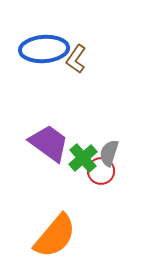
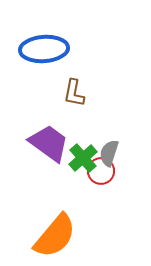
brown L-shape: moved 2 px left, 34 px down; rotated 24 degrees counterclockwise
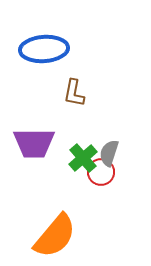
purple trapezoid: moved 15 px left; rotated 144 degrees clockwise
red circle: moved 1 px down
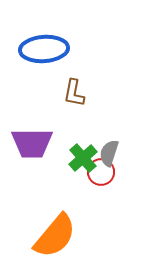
purple trapezoid: moved 2 px left
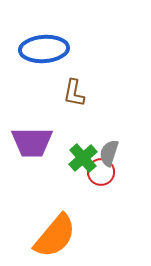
purple trapezoid: moved 1 px up
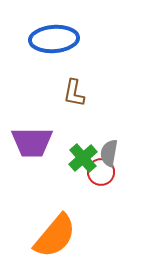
blue ellipse: moved 10 px right, 10 px up
gray semicircle: rotated 8 degrees counterclockwise
